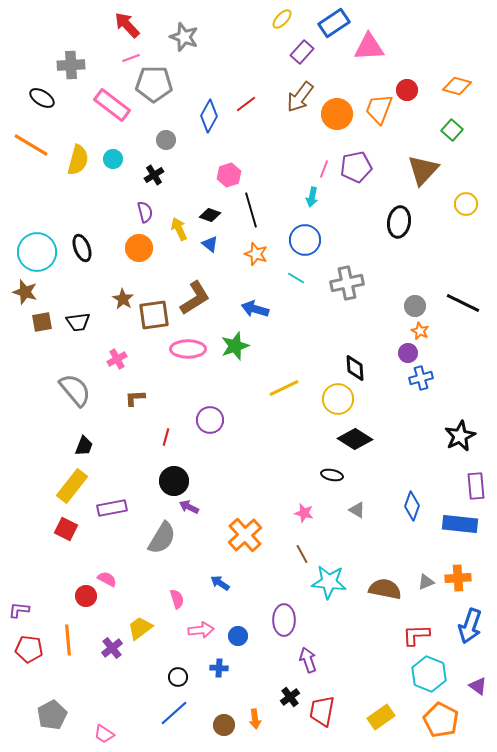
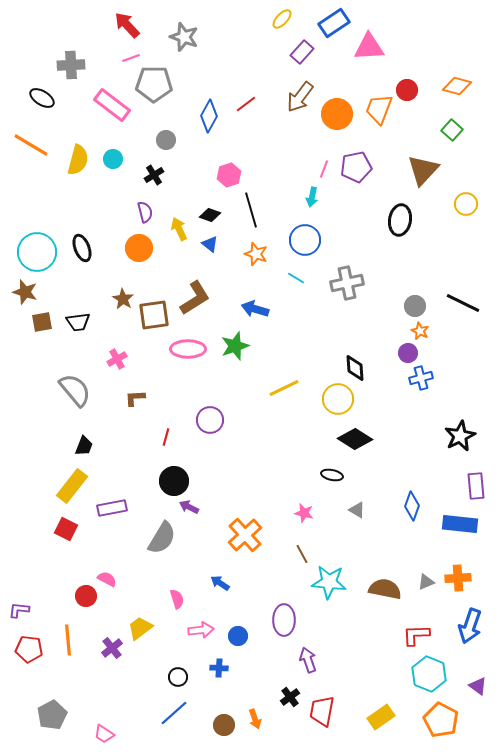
black ellipse at (399, 222): moved 1 px right, 2 px up
orange arrow at (255, 719): rotated 12 degrees counterclockwise
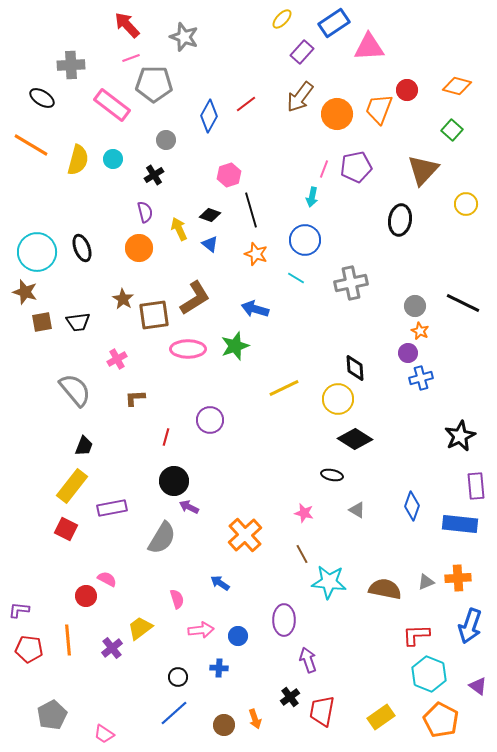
gray cross at (347, 283): moved 4 px right
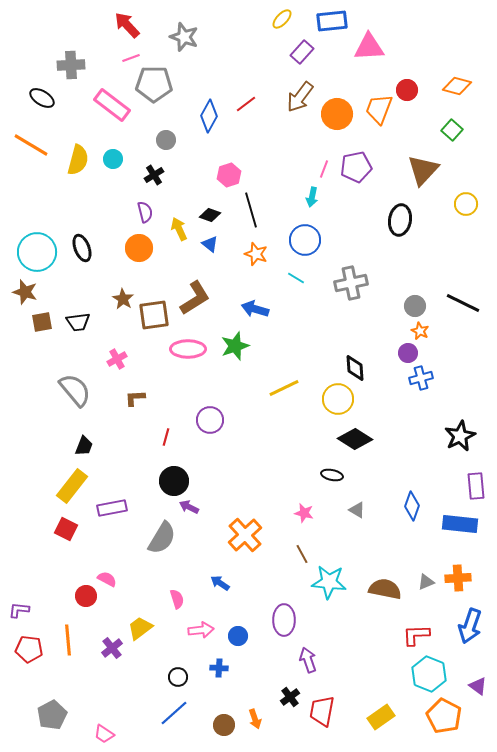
blue rectangle at (334, 23): moved 2 px left, 2 px up; rotated 28 degrees clockwise
orange pentagon at (441, 720): moved 3 px right, 4 px up
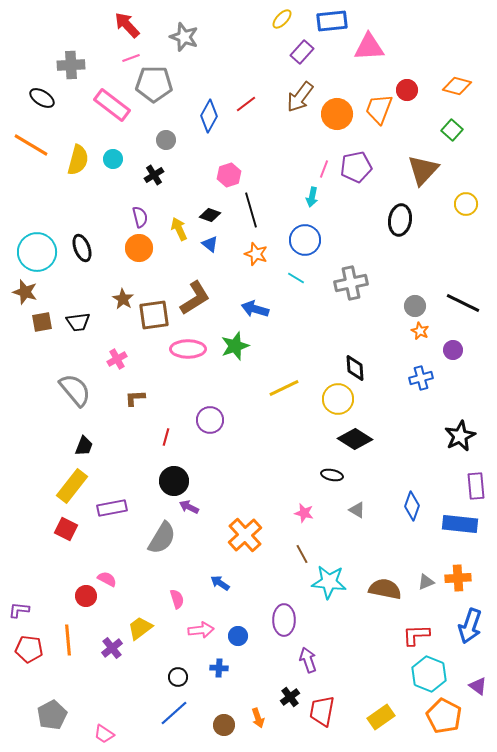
purple semicircle at (145, 212): moved 5 px left, 5 px down
purple circle at (408, 353): moved 45 px right, 3 px up
orange arrow at (255, 719): moved 3 px right, 1 px up
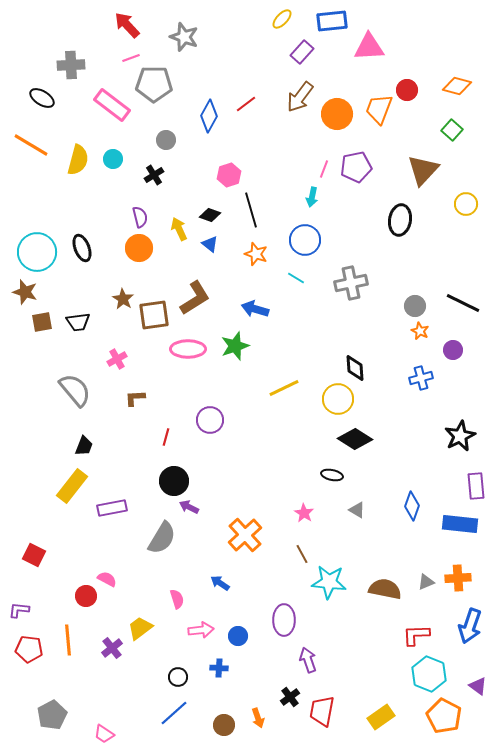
pink star at (304, 513): rotated 18 degrees clockwise
red square at (66, 529): moved 32 px left, 26 px down
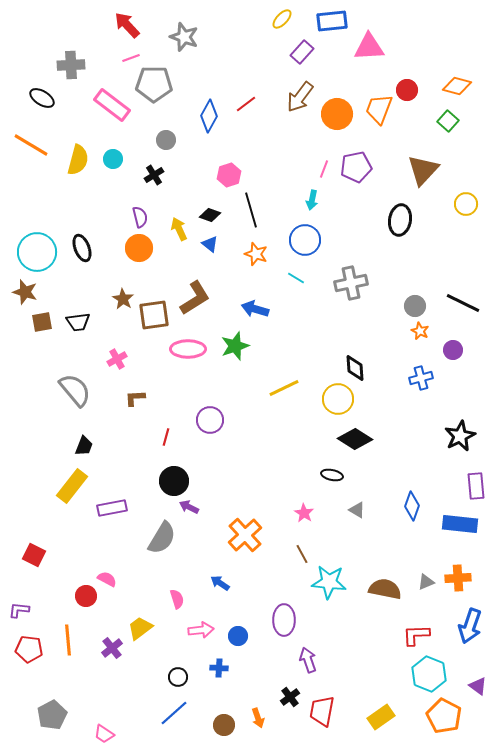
green square at (452, 130): moved 4 px left, 9 px up
cyan arrow at (312, 197): moved 3 px down
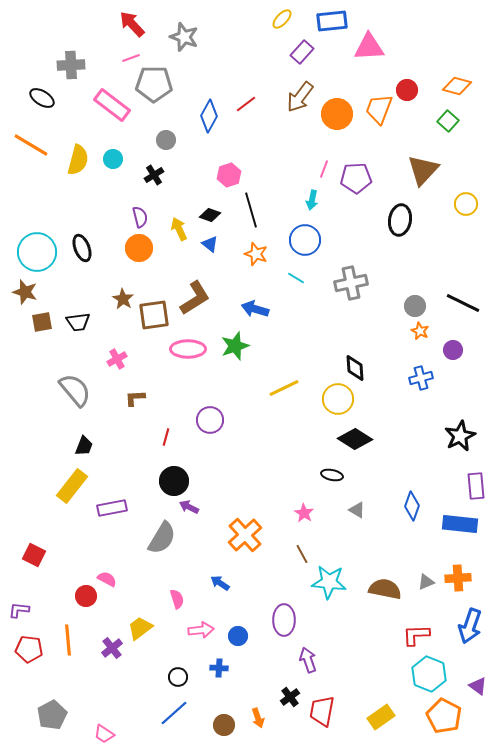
red arrow at (127, 25): moved 5 px right, 1 px up
purple pentagon at (356, 167): moved 11 px down; rotated 8 degrees clockwise
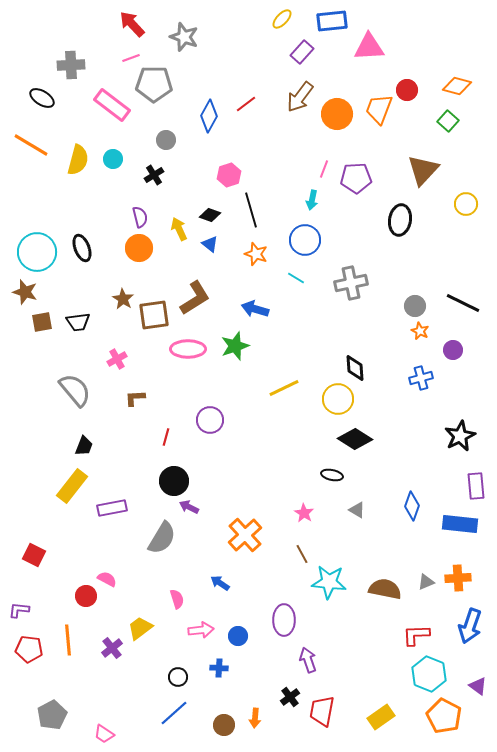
orange arrow at (258, 718): moved 3 px left; rotated 24 degrees clockwise
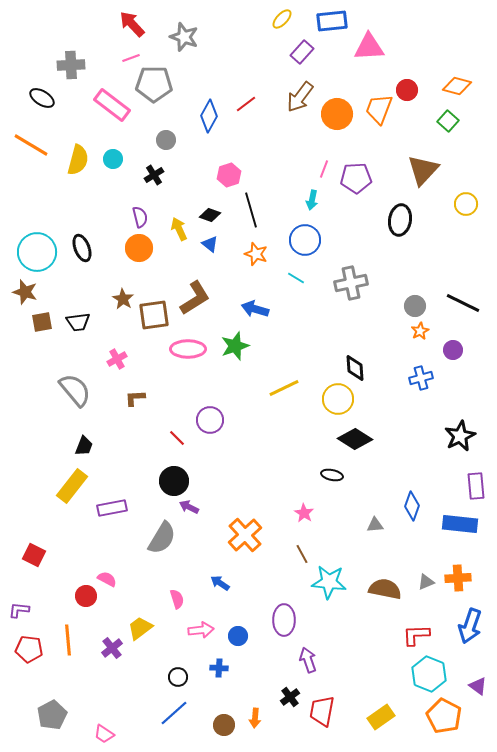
orange star at (420, 331): rotated 18 degrees clockwise
red line at (166, 437): moved 11 px right, 1 px down; rotated 60 degrees counterclockwise
gray triangle at (357, 510): moved 18 px right, 15 px down; rotated 36 degrees counterclockwise
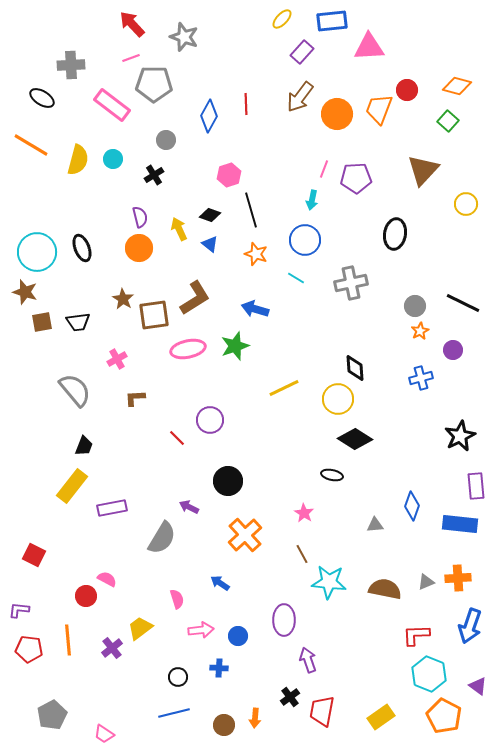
red line at (246, 104): rotated 55 degrees counterclockwise
black ellipse at (400, 220): moved 5 px left, 14 px down
pink ellipse at (188, 349): rotated 12 degrees counterclockwise
black circle at (174, 481): moved 54 px right
blue line at (174, 713): rotated 28 degrees clockwise
